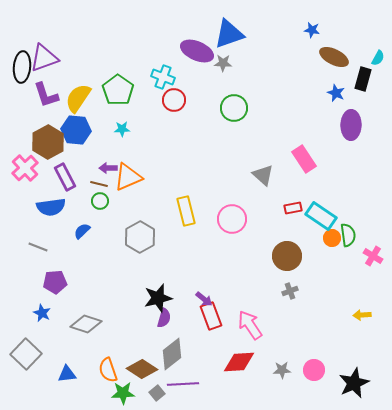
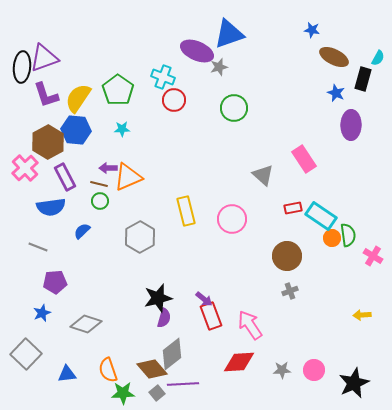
gray star at (223, 63): moved 4 px left, 4 px down; rotated 18 degrees counterclockwise
blue star at (42, 313): rotated 24 degrees clockwise
brown diamond at (142, 369): moved 10 px right; rotated 16 degrees clockwise
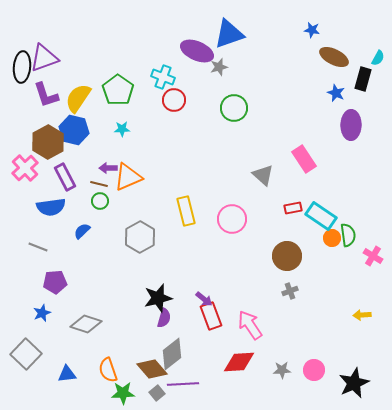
blue hexagon at (76, 130): moved 2 px left; rotated 8 degrees clockwise
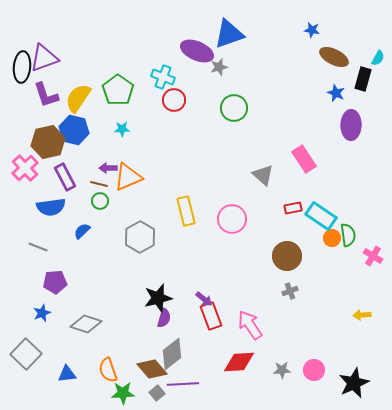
brown hexagon at (48, 142): rotated 16 degrees clockwise
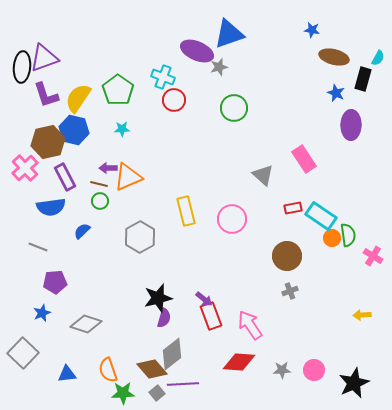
brown ellipse at (334, 57): rotated 12 degrees counterclockwise
gray square at (26, 354): moved 3 px left, 1 px up
red diamond at (239, 362): rotated 8 degrees clockwise
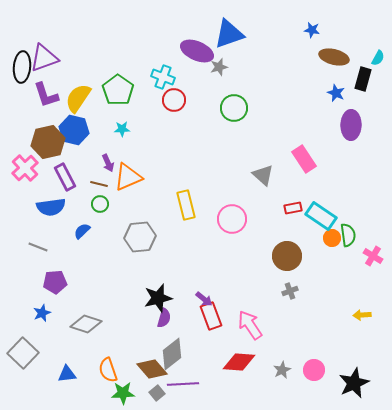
purple arrow at (108, 168): moved 5 px up; rotated 114 degrees counterclockwise
green circle at (100, 201): moved 3 px down
yellow rectangle at (186, 211): moved 6 px up
gray hexagon at (140, 237): rotated 24 degrees clockwise
gray star at (282, 370): rotated 24 degrees counterclockwise
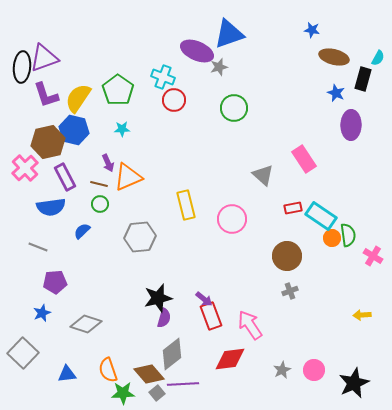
red diamond at (239, 362): moved 9 px left, 3 px up; rotated 12 degrees counterclockwise
brown diamond at (152, 369): moved 3 px left, 5 px down
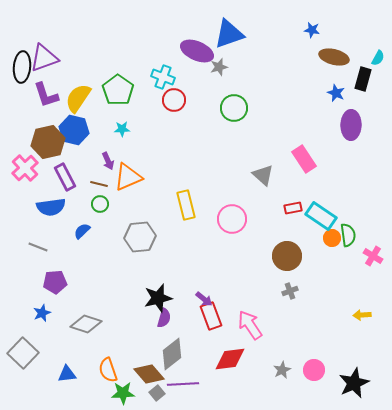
purple arrow at (108, 163): moved 2 px up
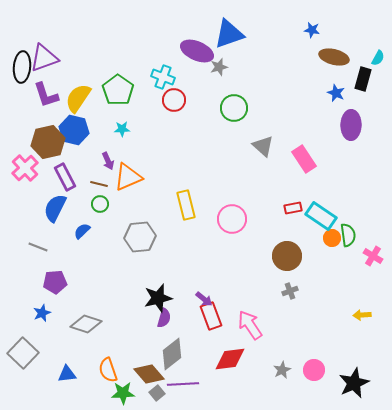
gray triangle at (263, 175): moved 29 px up
blue semicircle at (51, 207): moved 4 px right, 1 px down; rotated 124 degrees clockwise
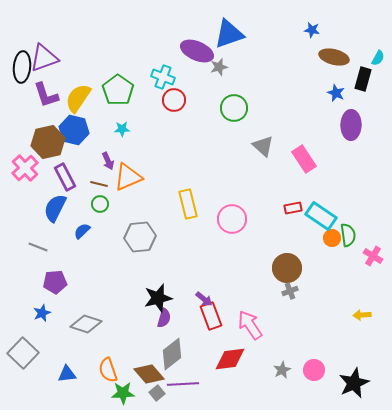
yellow rectangle at (186, 205): moved 2 px right, 1 px up
brown circle at (287, 256): moved 12 px down
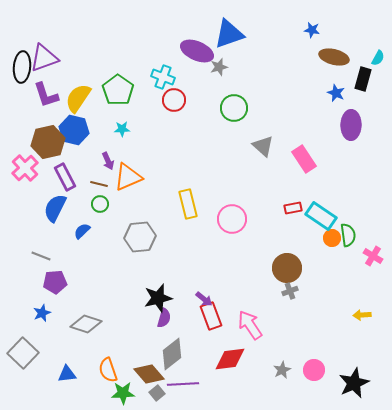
gray line at (38, 247): moved 3 px right, 9 px down
